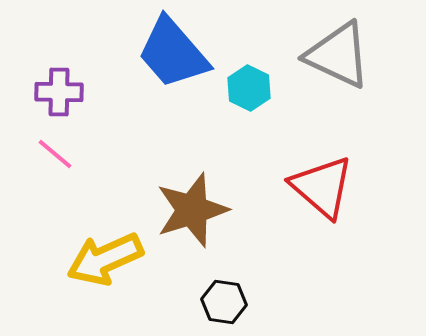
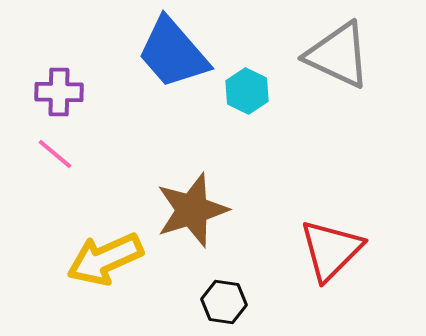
cyan hexagon: moved 2 px left, 3 px down
red triangle: moved 9 px right, 63 px down; rotated 34 degrees clockwise
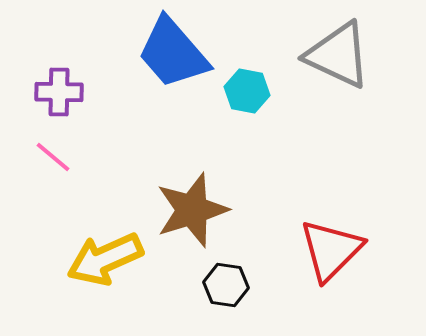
cyan hexagon: rotated 15 degrees counterclockwise
pink line: moved 2 px left, 3 px down
black hexagon: moved 2 px right, 17 px up
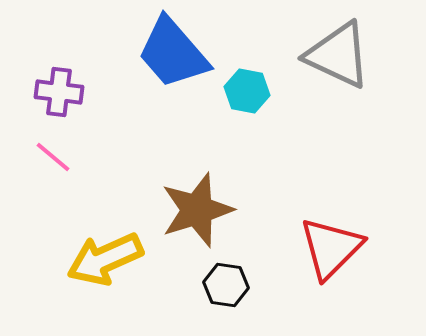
purple cross: rotated 6 degrees clockwise
brown star: moved 5 px right
red triangle: moved 2 px up
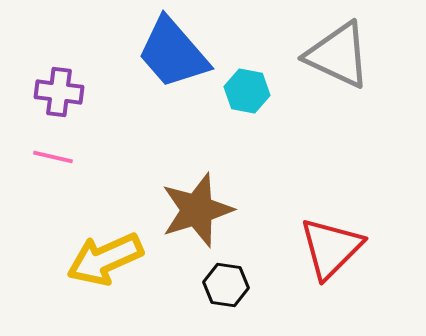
pink line: rotated 27 degrees counterclockwise
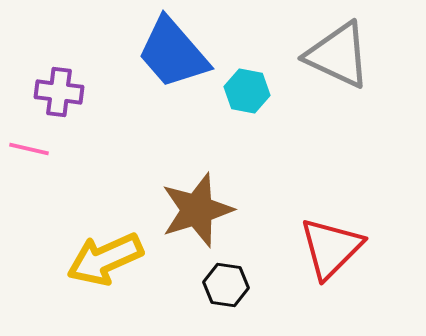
pink line: moved 24 px left, 8 px up
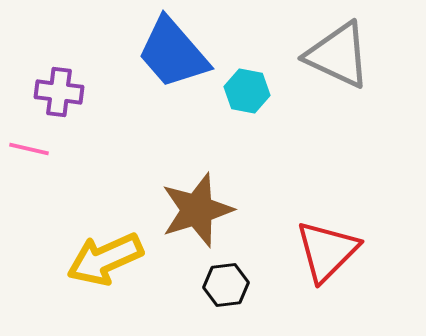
red triangle: moved 4 px left, 3 px down
black hexagon: rotated 15 degrees counterclockwise
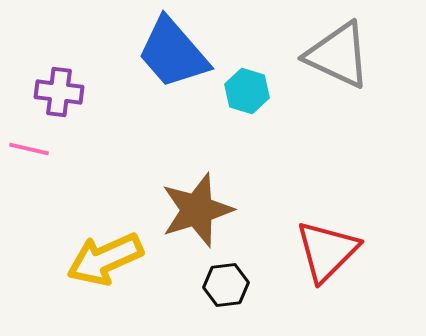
cyan hexagon: rotated 6 degrees clockwise
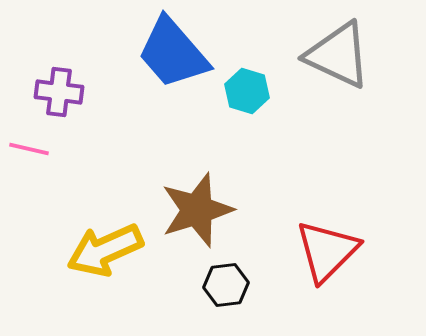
yellow arrow: moved 9 px up
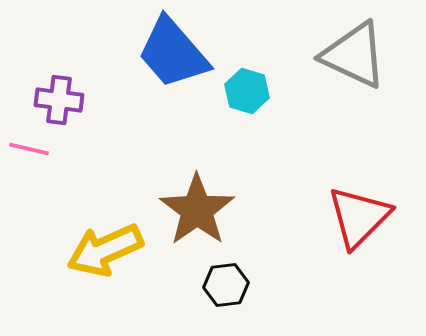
gray triangle: moved 16 px right
purple cross: moved 8 px down
brown star: rotated 18 degrees counterclockwise
red triangle: moved 32 px right, 34 px up
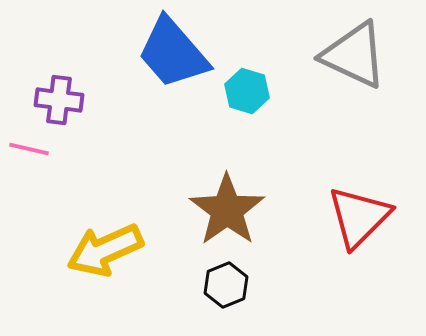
brown star: moved 30 px right
black hexagon: rotated 15 degrees counterclockwise
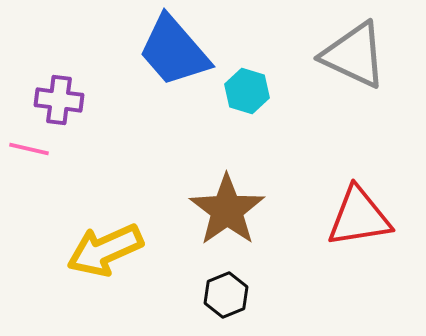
blue trapezoid: moved 1 px right, 2 px up
red triangle: rotated 36 degrees clockwise
black hexagon: moved 10 px down
